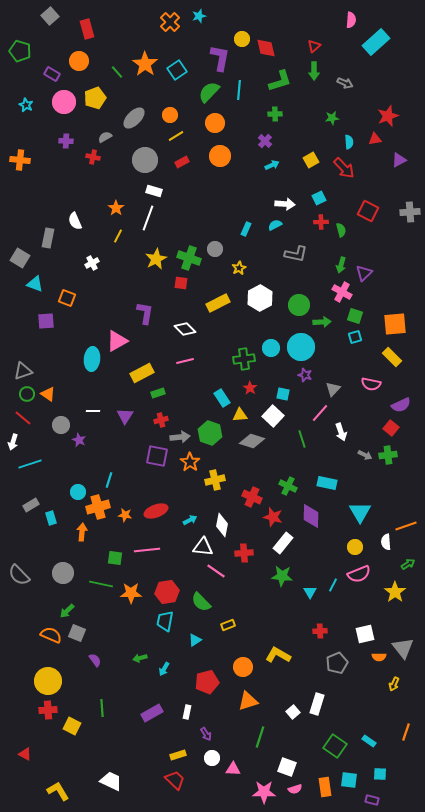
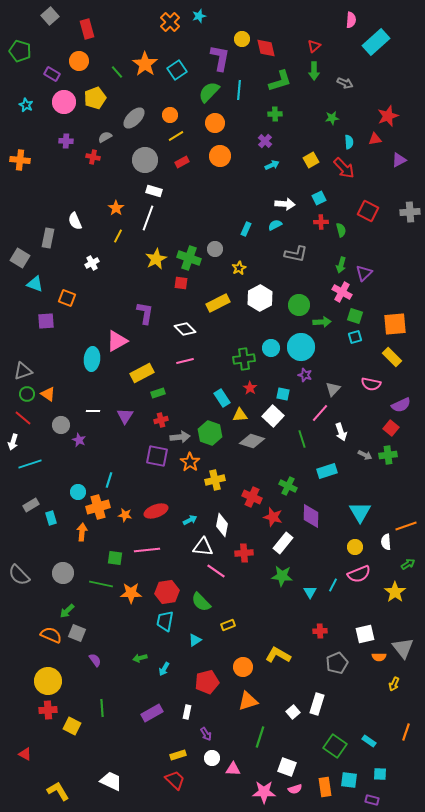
cyan rectangle at (327, 483): moved 12 px up; rotated 30 degrees counterclockwise
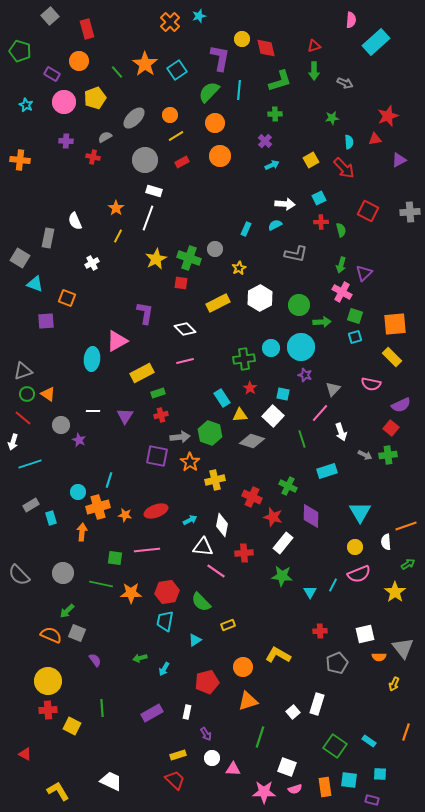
red triangle at (314, 46): rotated 24 degrees clockwise
red cross at (161, 420): moved 5 px up
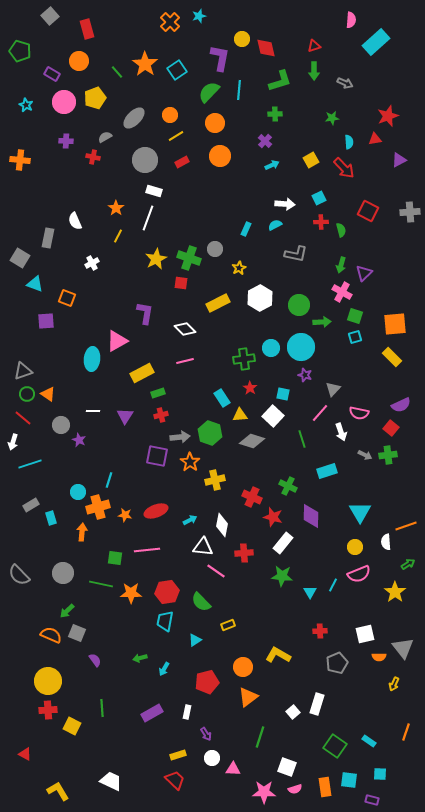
pink semicircle at (371, 384): moved 12 px left, 29 px down
orange triangle at (248, 701): moved 4 px up; rotated 20 degrees counterclockwise
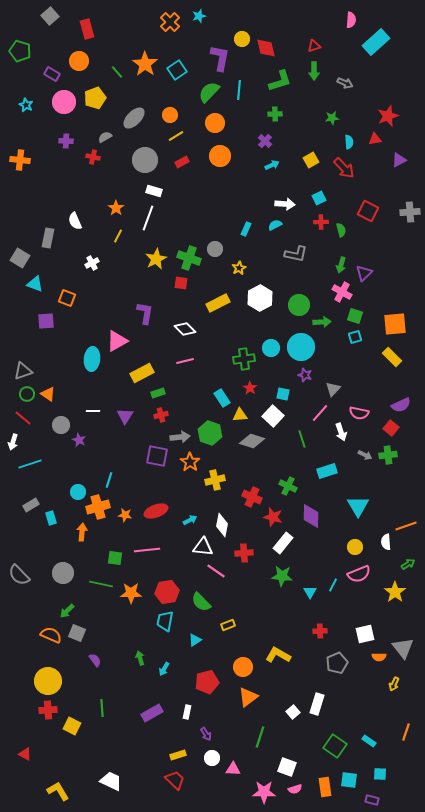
cyan triangle at (360, 512): moved 2 px left, 6 px up
green arrow at (140, 658): rotated 88 degrees clockwise
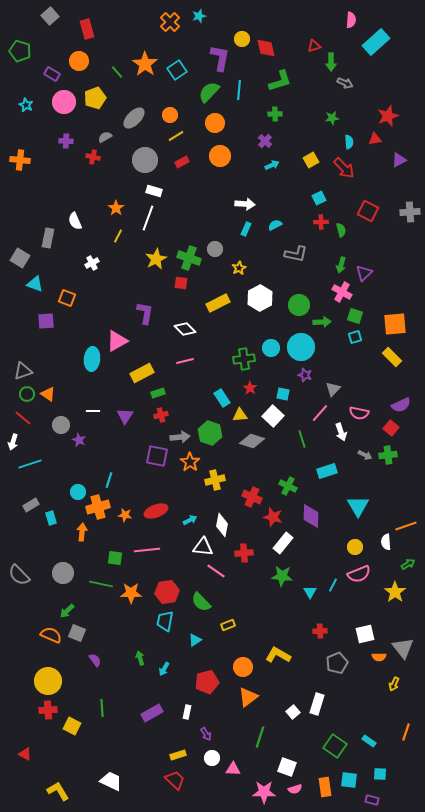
green arrow at (314, 71): moved 17 px right, 9 px up
white arrow at (285, 204): moved 40 px left
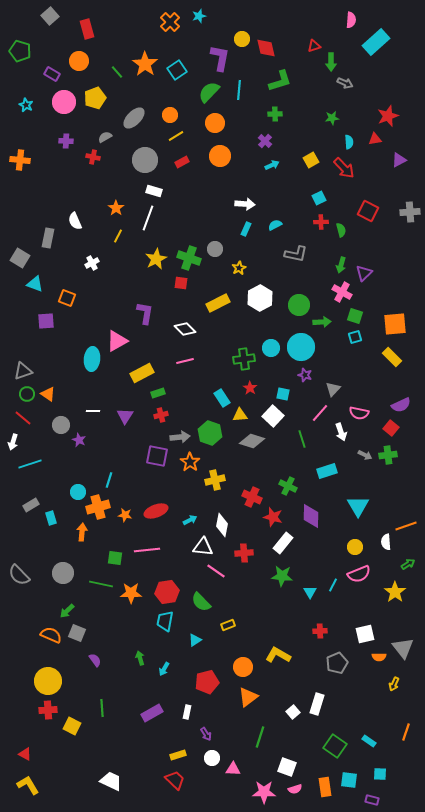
yellow L-shape at (58, 791): moved 30 px left, 6 px up
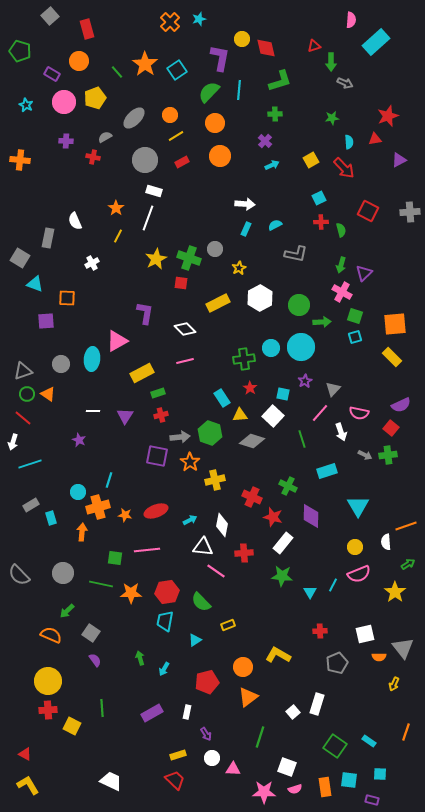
cyan star at (199, 16): moved 3 px down
orange square at (67, 298): rotated 18 degrees counterclockwise
purple star at (305, 375): moved 6 px down; rotated 24 degrees clockwise
gray circle at (61, 425): moved 61 px up
gray square at (77, 633): moved 14 px right; rotated 12 degrees clockwise
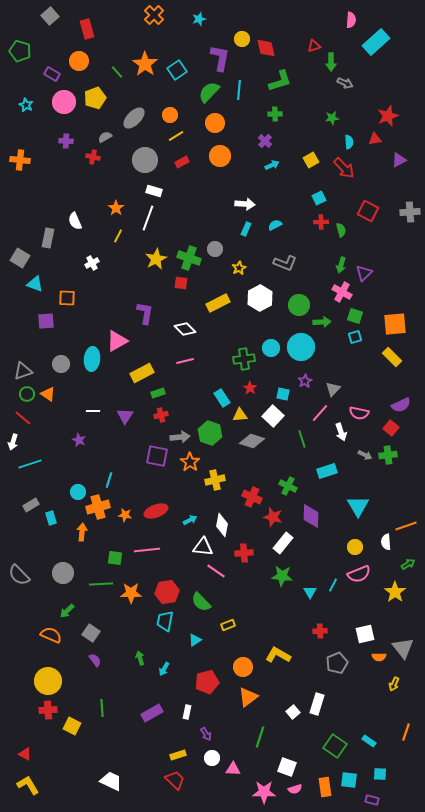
orange cross at (170, 22): moved 16 px left, 7 px up
gray L-shape at (296, 254): moved 11 px left, 9 px down; rotated 10 degrees clockwise
green line at (101, 584): rotated 15 degrees counterclockwise
